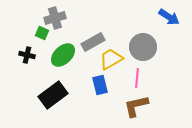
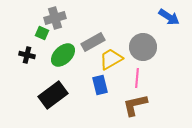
brown L-shape: moved 1 px left, 1 px up
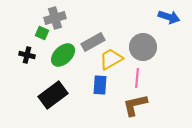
blue arrow: rotated 15 degrees counterclockwise
blue rectangle: rotated 18 degrees clockwise
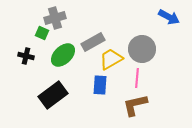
blue arrow: rotated 10 degrees clockwise
gray circle: moved 1 px left, 2 px down
black cross: moved 1 px left, 1 px down
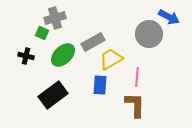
gray circle: moved 7 px right, 15 px up
pink line: moved 1 px up
brown L-shape: rotated 104 degrees clockwise
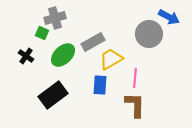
black cross: rotated 21 degrees clockwise
pink line: moved 2 px left, 1 px down
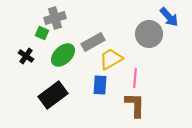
blue arrow: rotated 20 degrees clockwise
